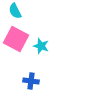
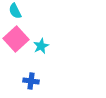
pink square: rotated 20 degrees clockwise
cyan star: rotated 28 degrees clockwise
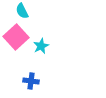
cyan semicircle: moved 7 px right
pink square: moved 2 px up
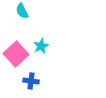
pink square: moved 17 px down
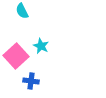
cyan star: rotated 21 degrees counterclockwise
pink square: moved 2 px down
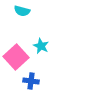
cyan semicircle: rotated 49 degrees counterclockwise
pink square: moved 1 px down
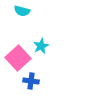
cyan star: rotated 21 degrees clockwise
pink square: moved 2 px right, 1 px down
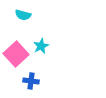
cyan semicircle: moved 1 px right, 4 px down
pink square: moved 2 px left, 4 px up
